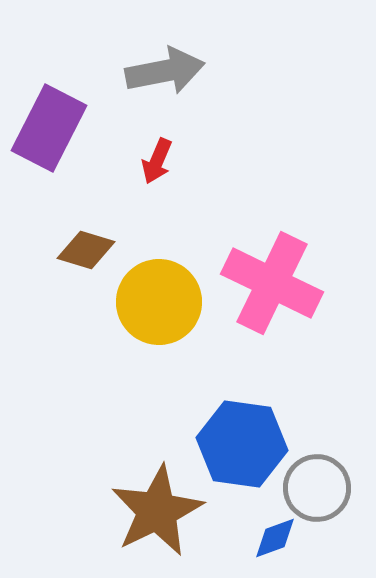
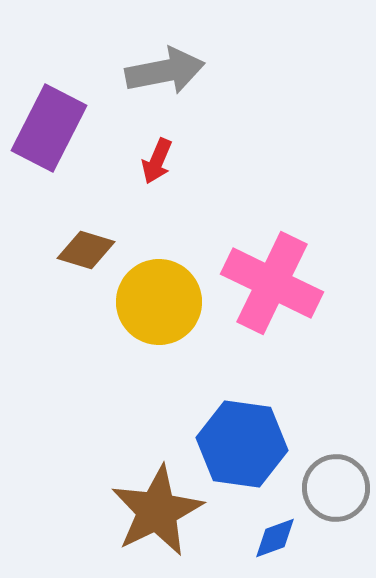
gray circle: moved 19 px right
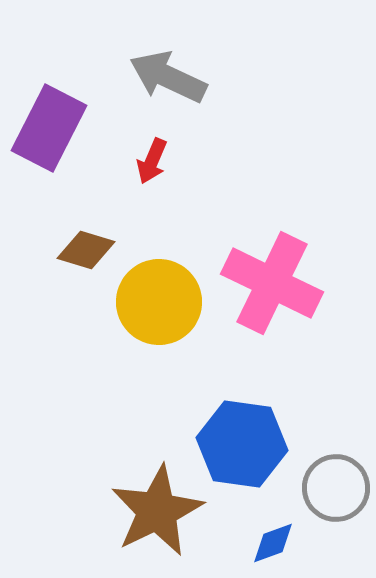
gray arrow: moved 3 px right, 6 px down; rotated 144 degrees counterclockwise
red arrow: moved 5 px left
blue diamond: moved 2 px left, 5 px down
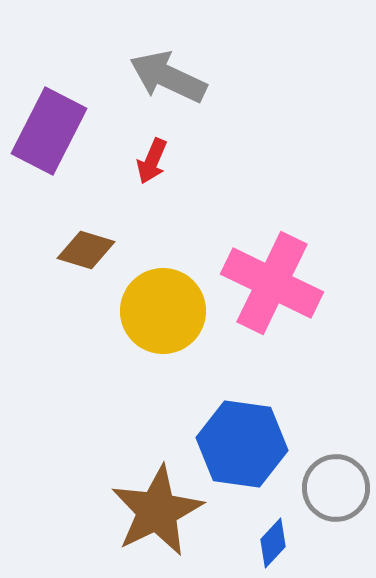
purple rectangle: moved 3 px down
yellow circle: moved 4 px right, 9 px down
blue diamond: rotated 27 degrees counterclockwise
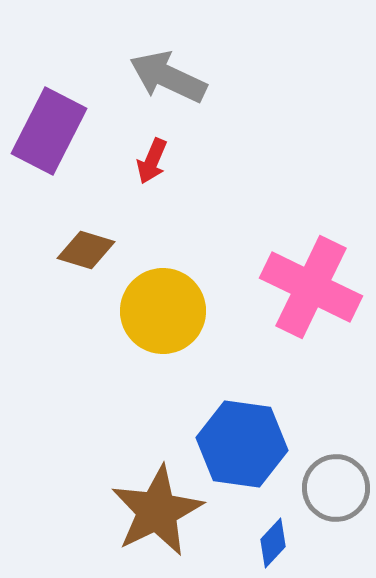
pink cross: moved 39 px right, 4 px down
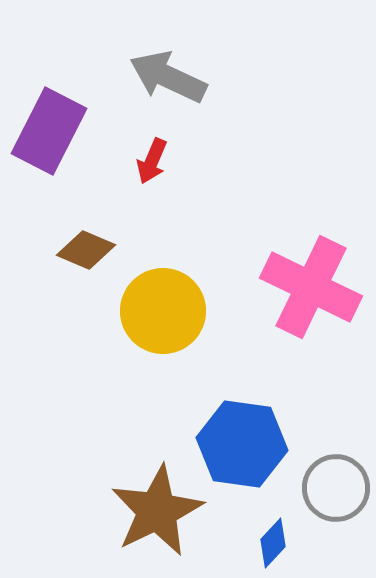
brown diamond: rotated 6 degrees clockwise
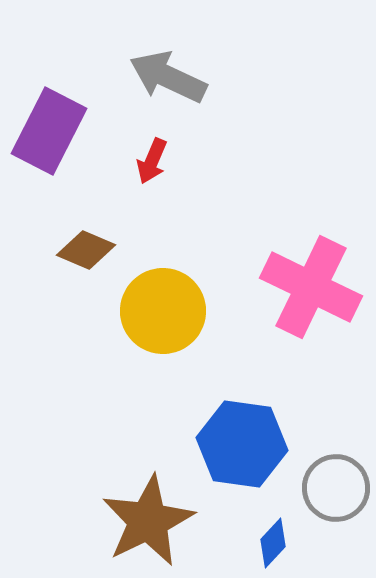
brown star: moved 9 px left, 10 px down
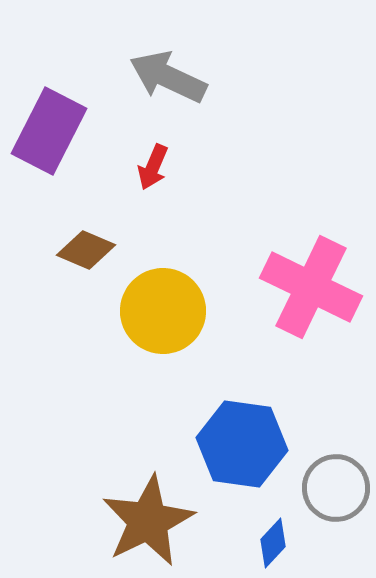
red arrow: moved 1 px right, 6 px down
